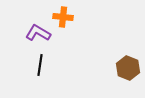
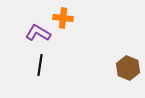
orange cross: moved 1 px down
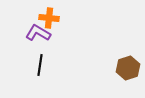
orange cross: moved 14 px left
brown hexagon: rotated 20 degrees clockwise
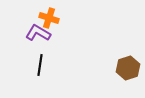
orange cross: rotated 12 degrees clockwise
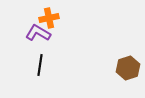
orange cross: rotated 30 degrees counterclockwise
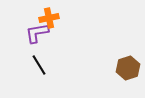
purple L-shape: moved 1 px left; rotated 40 degrees counterclockwise
black line: moved 1 px left; rotated 40 degrees counterclockwise
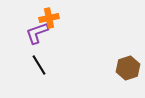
purple L-shape: rotated 10 degrees counterclockwise
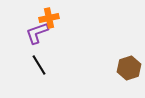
brown hexagon: moved 1 px right
